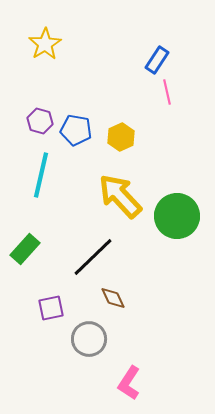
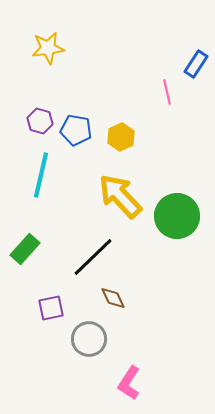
yellow star: moved 3 px right, 4 px down; rotated 24 degrees clockwise
blue rectangle: moved 39 px right, 4 px down
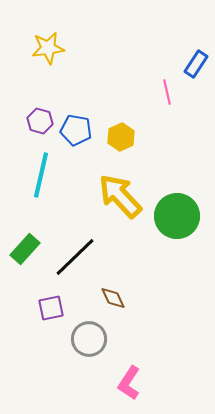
black line: moved 18 px left
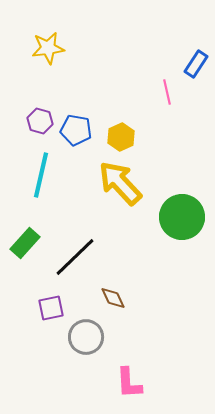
yellow arrow: moved 13 px up
green circle: moved 5 px right, 1 px down
green rectangle: moved 6 px up
gray circle: moved 3 px left, 2 px up
pink L-shape: rotated 36 degrees counterclockwise
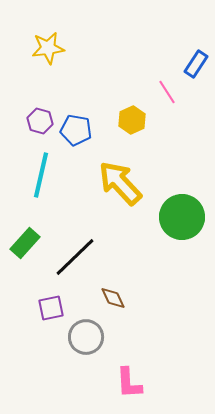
pink line: rotated 20 degrees counterclockwise
yellow hexagon: moved 11 px right, 17 px up
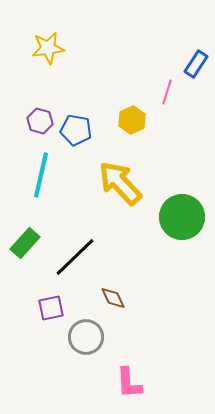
pink line: rotated 50 degrees clockwise
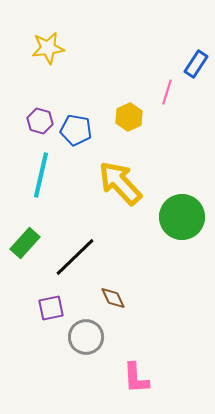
yellow hexagon: moved 3 px left, 3 px up
pink L-shape: moved 7 px right, 5 px up
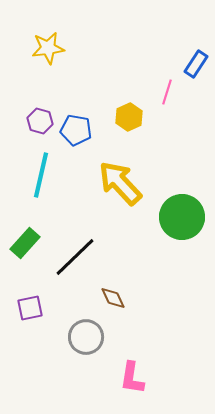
purple square: moved 21 px left
pink L-shape: moved 4 px left; rotated 12 degrees clockwise
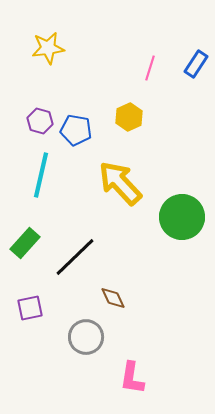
pink line: moved 17 px left, 24 px up
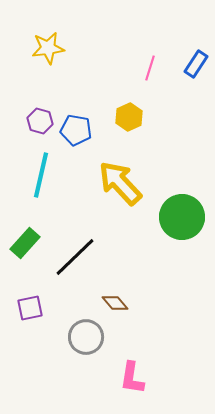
brown diamond: moved 2 px right, 5 px down; rotated 16 degrees counterclockwise
